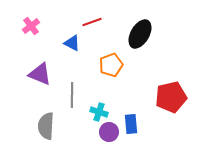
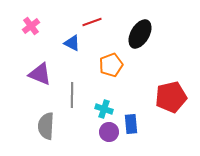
cyan cross: moved 5 px right, 3 px up
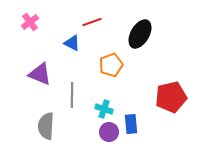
pink cross: moved 1 px left, 4 px up
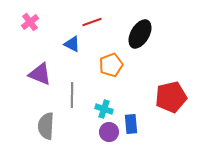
blue triangle: moved 1 px down
